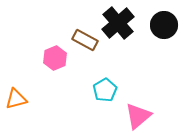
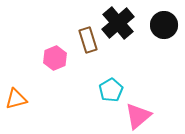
brown rectangle: moved 3 px right; rotated 45 degrees clockwise
cyan pentagon: moved 6 px right
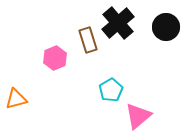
black circle: moved 2 px right, 2 px down
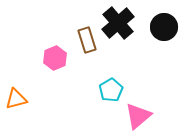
black circle: moved 2 px left
brown rectangle: moved 1 px left
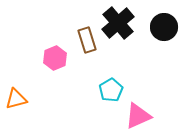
pink triangle: rotated 16 degrees clockwise
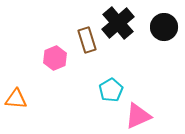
orange triangle: rotated 20 degrees clockwise
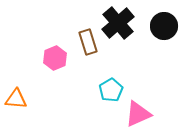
black circle: moved 1 px up
brown rectangle: moved 1 px right, 2 px down
pink triangle: moved 2 px up
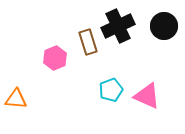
black cross: moved 3 px down; rotated 16 degrees clockwise
cyan pentagon: rotated 10 degrees clockwise
pink triangle: moved 9 px right, 18 px up; rotated 48 degrees clockwise
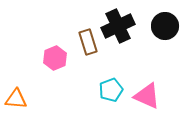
black circle: moved 1 px right
